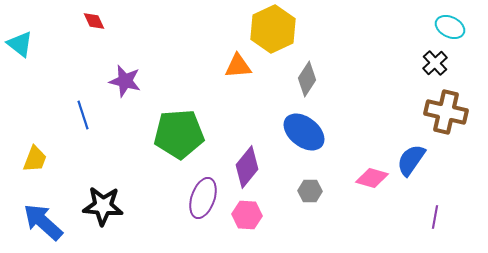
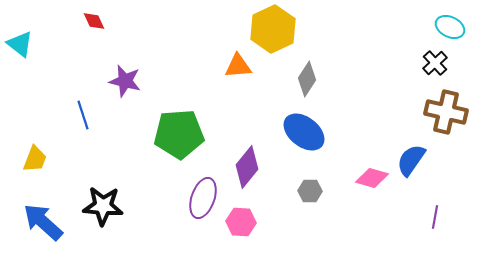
pink hexagon: moved 6 px left, 7 px down
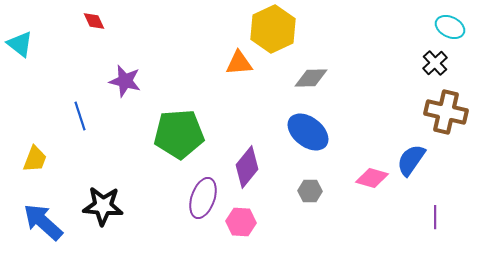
orange triangle: moved 1 px right, 3 px up
gray diamond: moved 4 px right, 1 px up; rotated 56 degrees clockwise
blue line: moved 3 px left, 1 px down
blue ellipse: moved 4 px right
purple line: rotated 10 degrees counterclockwise
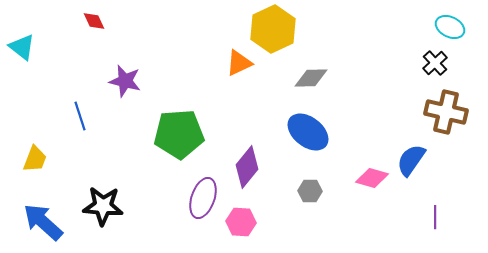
cyan triangle: moved 2 px right, 3 px down
orange triangle: rotated 20 degrees counterclockwise
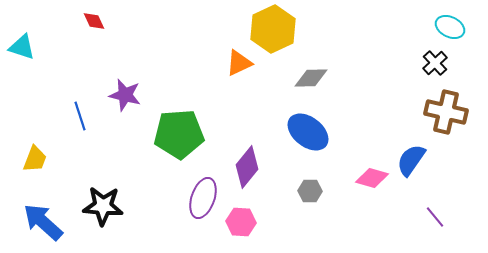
cyan triangle: rotated 20 degrees counterclockwise
purple star: moved 14 px down
purple line: rotated 40 degrees counterclockwise
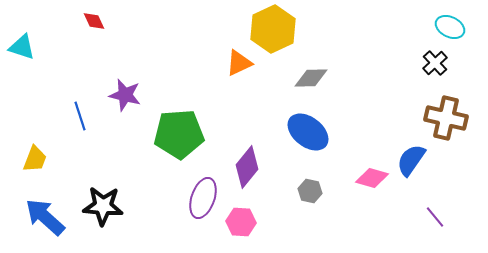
brown cross: moved 6 px down
gray hexagon: rotated 10 degrees clockwise
blue arrow: moved 2 px right, 5 px up
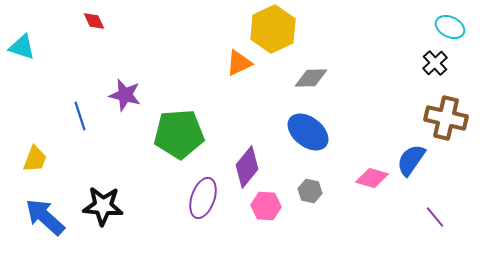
pink hexagon: moved 25 px right, 16 px up
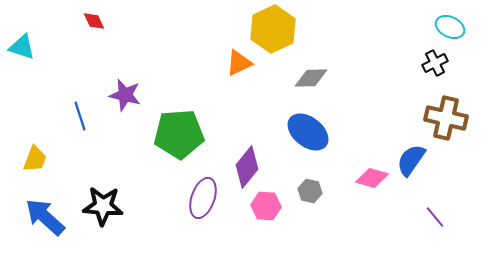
black cross: rotated 15 degrees clockwise
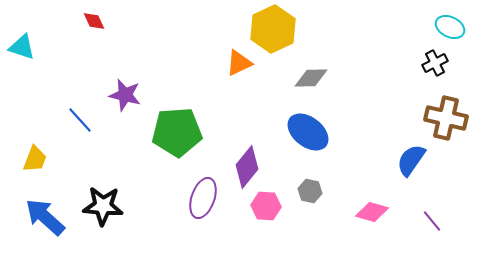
blue line: moved 4 px down; rotated 24 degrees counterclockwise
green pentagon: moved 2 px left, 2 px up
pink diamond: moved 34 px down
purple line: moved 3 px left, 4 px down
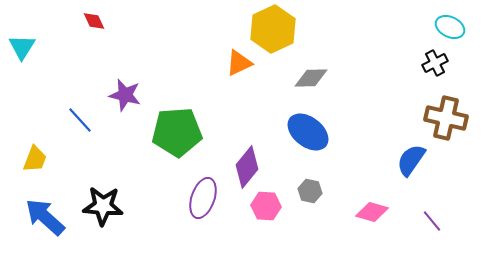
cyan triangle: rotated 44 degrees clockwise
